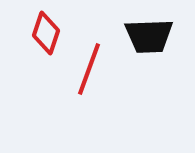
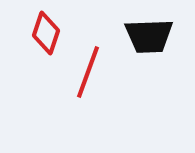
red line: moved 1 px left, 3 px down
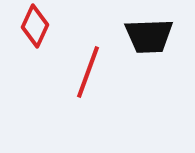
red diamond: moved 11 px left, 7 px up; rotated 6 degrees clockwise
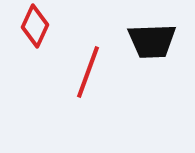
black trapezoid: moved 3 px right, 5 px down
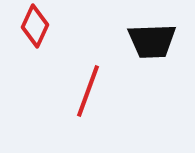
red line: moved 19 px down
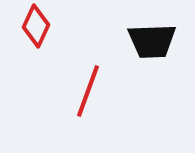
red diamond: moved 1 px right
